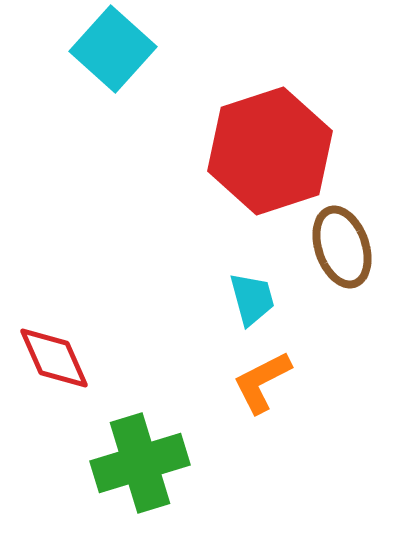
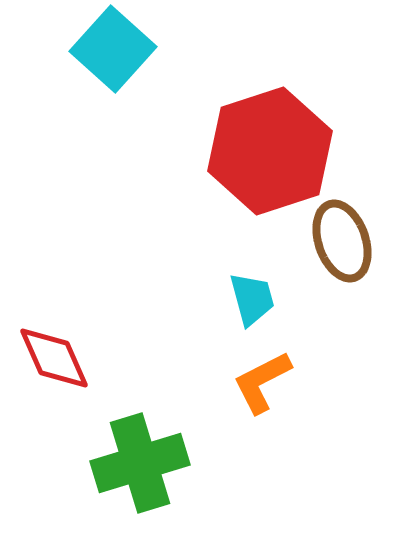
brown ellipse: moved 6 px up
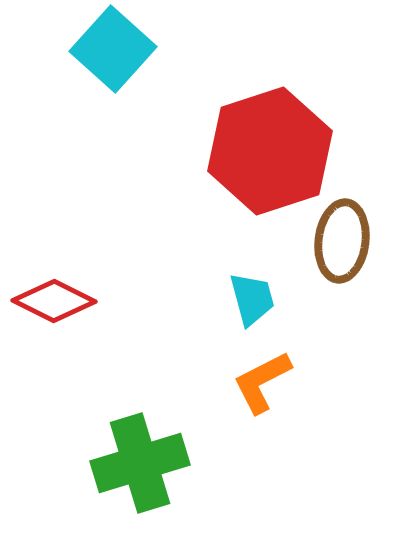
brown ellipse: rotated 26 degrees clockwise
red diamond: moved 57 px up; rotated 40 degrees counterclockwise
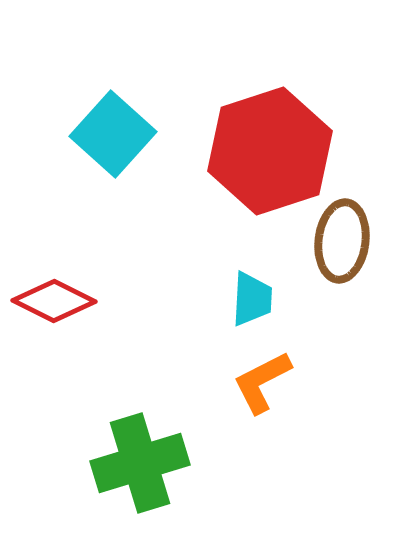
cyan square: moved 85 px down
cyan trapezoid: rotated 18 degrees clockwise
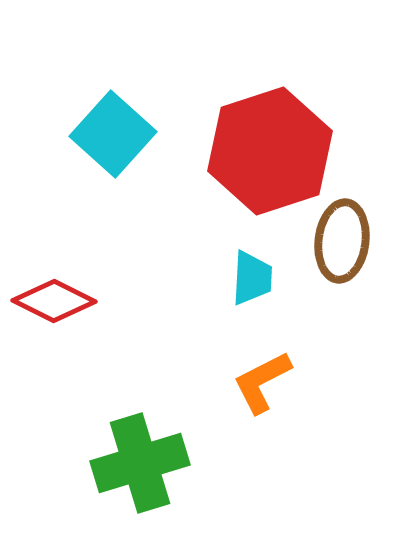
cyan trapezoid: moved 21 px up
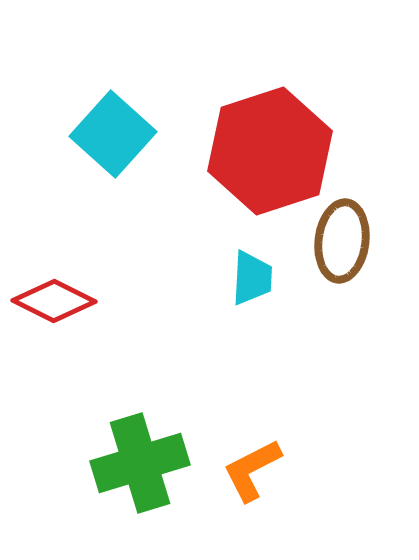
orange L-shape: moved 10 px left, 88 px down
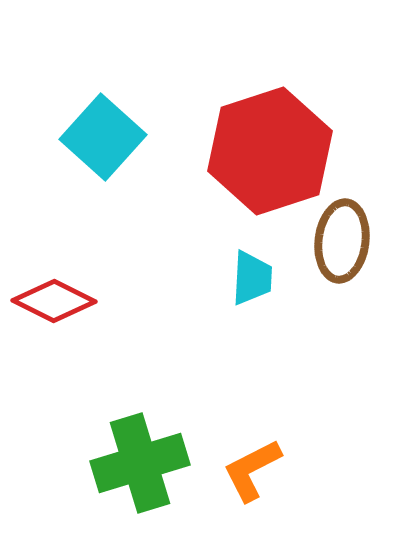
cyan square: moved 10 px left, 3 px down
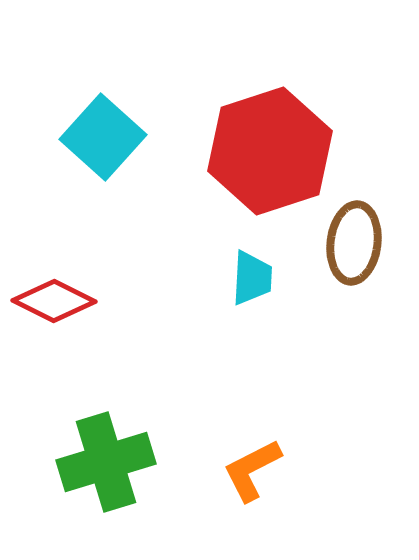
brown ellipse: moved 12 px right, 2 px down
green cross: moved 34 px left, 1 px up
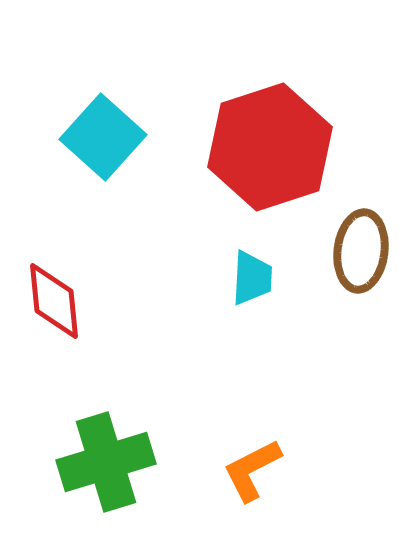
red hexagon: moved 4 px up
brown ellipse: moved 7 px right, 8 px down
red diamond: rotated 58 degrees clockwise
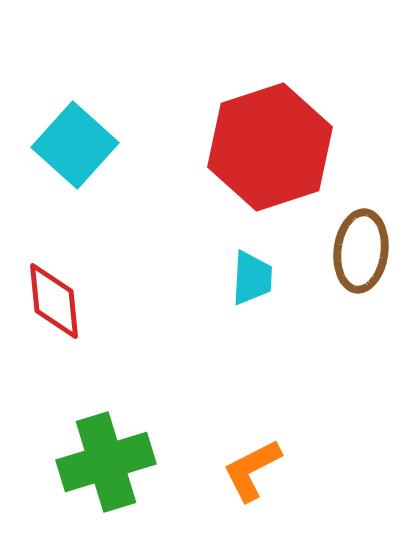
cyan square: moved 28 px left, 8 px down
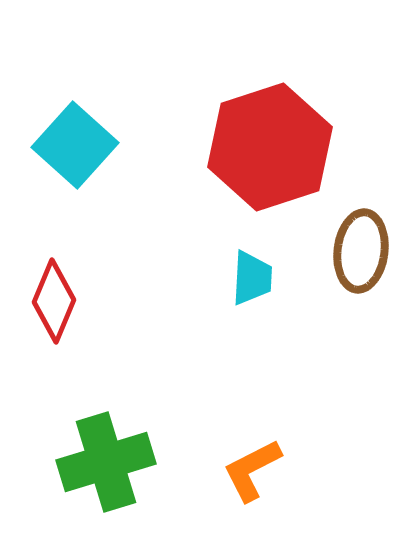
red diamond: rotated 28 degrees clockwise
